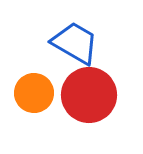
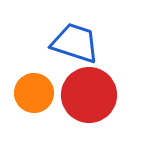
blue trapezoid: rotated 12 degrees counterclockwise
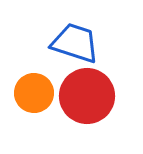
red circle: moved 2 px left, 1 px down
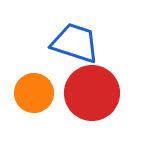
red circle: moved 5 px right, 3 px up
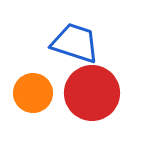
orange circle: moved 1 px left
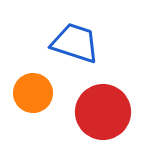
red circle: moved 11 px right, 19 px down
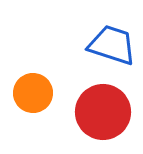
blue trapezoid: moved 37 px right, 2 px down
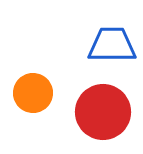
blue trapezoid: rotated 18 degrees counterclockwise
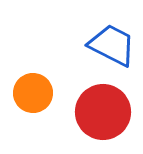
blue trapezoid: rotated 27 degrees clockwise
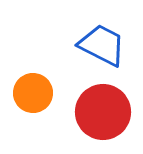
blue trapezoid: moved 10 px left
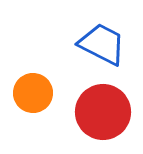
blue trapezoid: moved 1 px up
